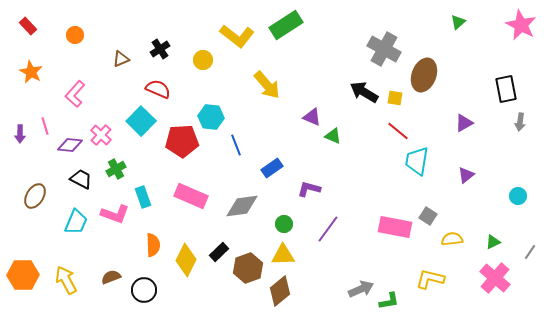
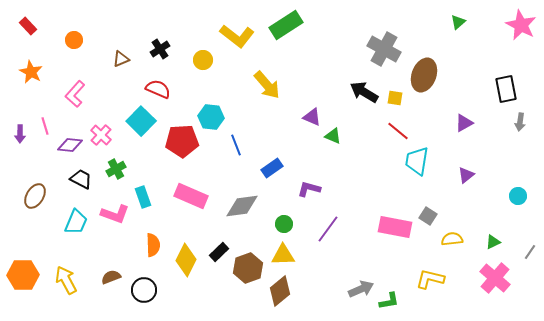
orange circle at (75, 35): moved 1 px left, 5 px down
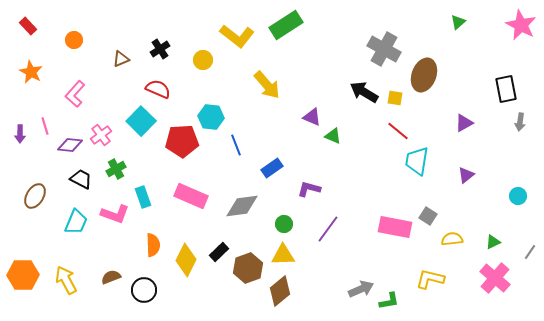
pink cross at (101, 135): rotated 10 degrees clockwise
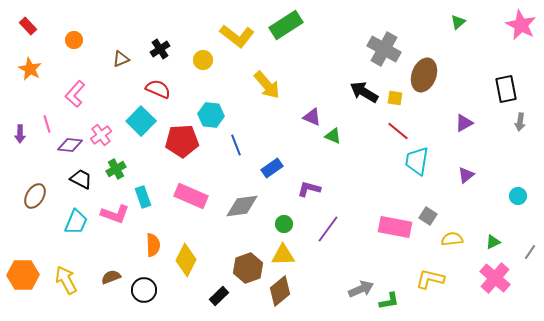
orange star at (31, 72): moved 1 px left, 3 px up
cyan hexagon at (211, 117): moved 2 px up
pink line at (45, 126): moved 2 px right, 2 px up
black rectangle at (219, 252): moved 44 px down
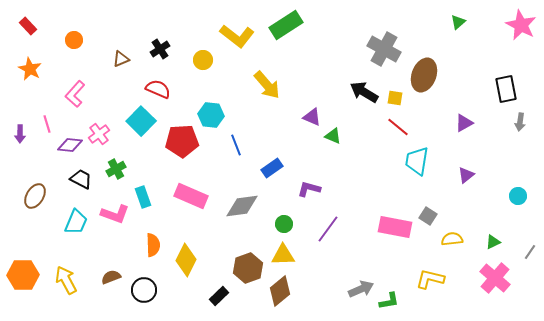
red line at (398, 131): moved 4 px up
pink cross at (101, 135): moved 2 px left, 1 px up
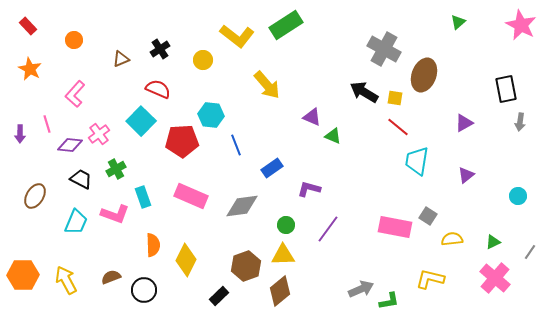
green circle at (284, 224): moved 2 px right, 1 px down
brown hexagon at (248, 268): moved 2 px left, 2 px up
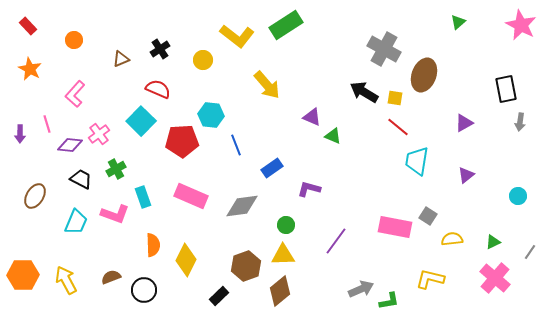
purple line at (328, 229): moved 8 px right, 12 px down
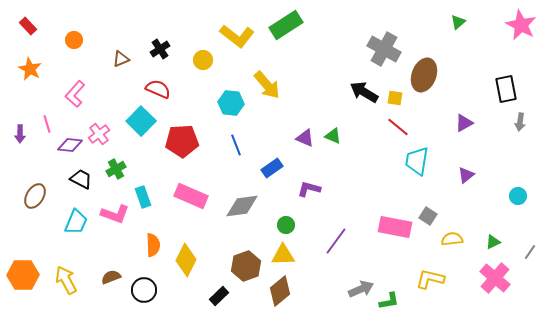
cyan hexagon at (211, 115): moved 20 px right, 12 px up
purple triangle at (312, 117): moved 7 px left, 21 px down
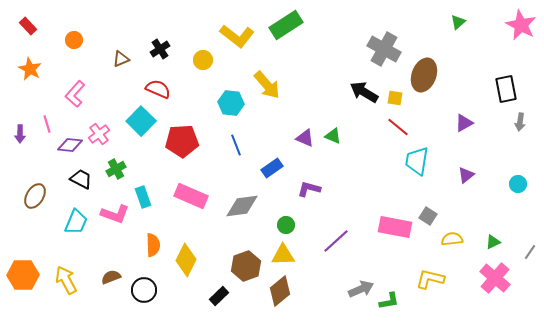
cyan circle at (518, 196): moved 12 px up
purple line at (336, 241): rotated 12 degrees clockwise
